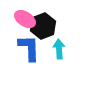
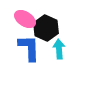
black hexagon: moved 3 px right, 2 px down; rotated 15 degrees counterclockwise
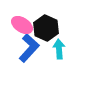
pink ellipse: moved 3 px left, 6 px down
blue L-shape: rotated 44 degrees clockwise
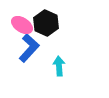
black hexagon: moved 5 px up
cyan arrow: moved 17 px down
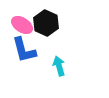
blue L-shape: moved 5 px left, 2 px down; rotated 124 degrees clockwise
cyan arrow: rotated 12 degrees counterclockwise
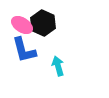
black hexagon: moved 3 px left
cyan arrow: moved 1 px left
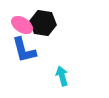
black hexagon: rotated 15 degrees counterclockwise
cyan arrow: moved 4 px right, 10 px down
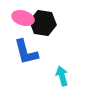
pink ellipse: moved 1 px right, 7 px up; rotated 15 degrees counterclockwise
blue L-shape: moved 2 px right, 2 px down
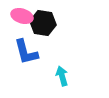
pink ellipse: moved 1 px left, 2 px up
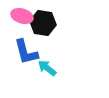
cyan arrow: moved 15 px left, 8 px up; rotated 36 degrees counterclockwise
